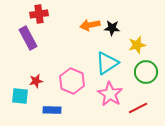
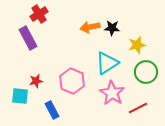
red cross: rotated 24 degrees counterclockwise
orange arrow: moved 2 px down
pink star: moved 2 px right, 1 px up
blue rectangle: rotated 60 degrees clockwise
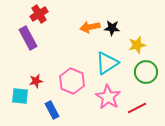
pink star: moved 4 px left, 4 px down
red line: moved 1 px left
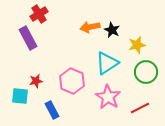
black star: moved 2 px down; rotated 21 degrees clockwise
red line: moved 3 px right
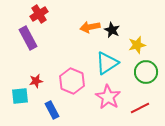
cyan square: rotated 12 degrees counterclockwise
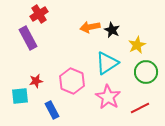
yellow star: rotated 12 degrees counterclockwise
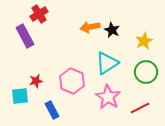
purple rectangle: moved 3 px left, 2 px up
yellow star: moved 7 px right, 4 px up
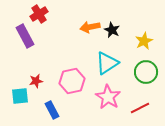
pink hexagon: rotated 25 degrees clockwise
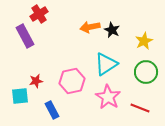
cyan triangle: moved 1 px left, 1 px down
red line: rotated 48 degrees clockwise
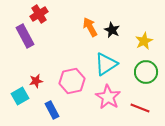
orange arrow: rotated 72 degrees clockwise
cyan square: rotated 24 degrees counterclockwise
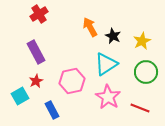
black star: moved 1 px right, 6 px down
purple rectangle: moved 11 px right, 16 px down
yellow star: moved 2 px left
red star: rotated 16 degrees counterclockwise
